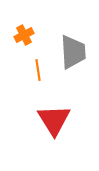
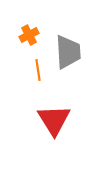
orange cross: moved 5 px right
gray trapezoid: moved 5 px left
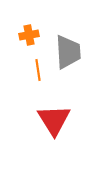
orange cross: rotated 18 degrees clockwise
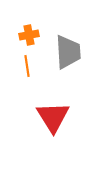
orange line: moved 11 px left, 4 px up
red triangle: moved 1 px left, 3 px up
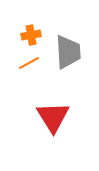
orange cross: moved 2 px right
orange line: moved 2 px right, 3 px up; rotated 70 degrees clockwise
